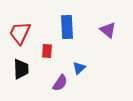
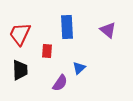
red trapezoid: moved 1 px down
black trapezoid: moved 1 px left, 1 px down
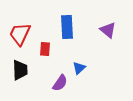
red rectangle: moved 2 px left, 2 px up
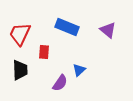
blue rectangle: rotated 65 degrees counterclockwise
red rectangle: moved 1 px left, 3 px down
blue triangle: moved 2 px down
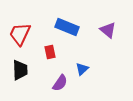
red rectangle: moved 6 px right; rotated 16 degrees counterclockwise
blue triangle: moved 3 px right, 1 px up
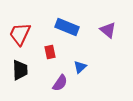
blue triangle: moved 2 px left, 2 px up
